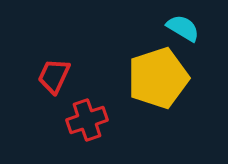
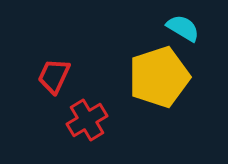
yellow pentagon: moved 1 px right, 1 px up
red cross: rotated 12 degrees counterclockwise
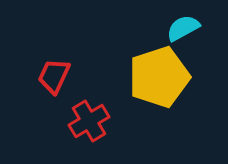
cyan semicircle: rotated 60 degrees counterclockwise
red cross: moved 2 px right, 1 px down
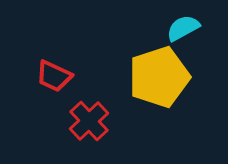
red trapezoid: rotated 90 degrees counterclockwise
red cross: rotated 12 degrees counterclockwise
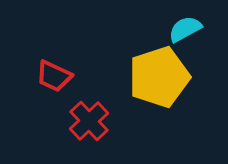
cyan semicircle: moved 2 px right, 1 px down
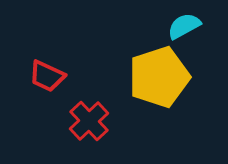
cyan semicircle: moved 1 px left, 3 px up
red trapezoid: moved 7 px left
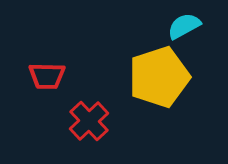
red trapezoid: rotated 24 degrees counterclockwise
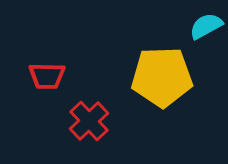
cyan semicircle: moved 22 px right
yellow pentagon: moved 3 px right; rotated 16 degrees clockwise
